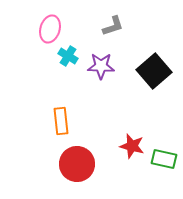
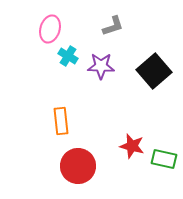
red circle: moved 1 px right, 2 px down
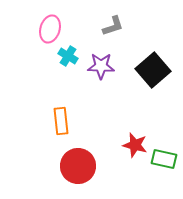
black square: moved 1 px left, 1 px up
red star: moved 3 px right, 1 px up
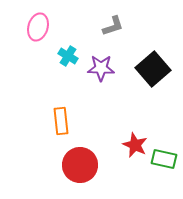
pink ellipse: moved 12 px left, 2 px up
purple star: moved 2 px down
black square: moved 1 px up
red star: rotated 10 degrees clockwise
red circle: moved 2 px right, 1 px up
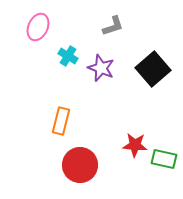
pink ellipse: rotated 8 degrees clockwise
purple star: rotated 20 degrees clockwise
orange rectangle: rotated 20 degrees clockwise
red star: rotated 20 degrees counterclockwise
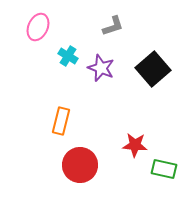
green rectangle: moved 10 px down
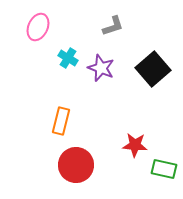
cyan cross: moved 2 px down
red circle: moved 4 px left
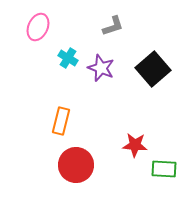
green rectangle: rotated 10 degrees counterclockwise
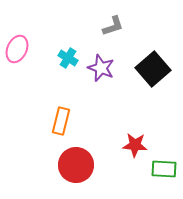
pink ellipse: moved 21 px left, 22 px down
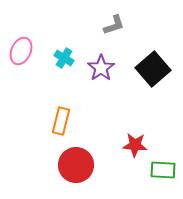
gray L-shape: moved 1 px right, 1 px up
pink ellipse: moved 4 px right, 2 px down
cyan cross: moved 4 px left
purple star: rotated 16 degrees clockwise
green rectangle: moved 1 px left, 1 px down
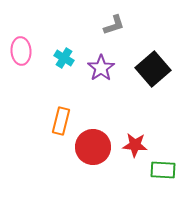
pink ellipse: rotated 28 degrees counterclockwise
red circle: moved 17 px right, 18 px up
